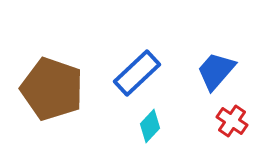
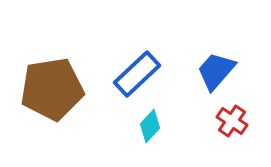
blue rectangle: moved 1 px down
brown pentagon: rotated 28 degrees counterclockwise
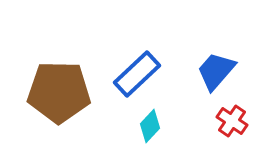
brown pentagon: moved 7 px right, 3 px down; rotated 10 degrees clockwise
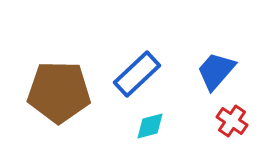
cyan diamond: rotated 32 degrees clockwise
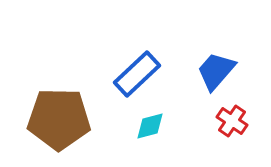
brown pentagon: moved 27 px down
